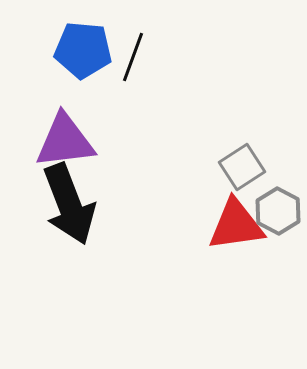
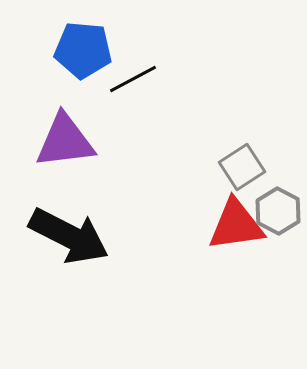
black line: moved 22 px down; rotated 42 degrees clockwise
black arrow: moved 32 px down; rotated 42 degrees counterclockwise
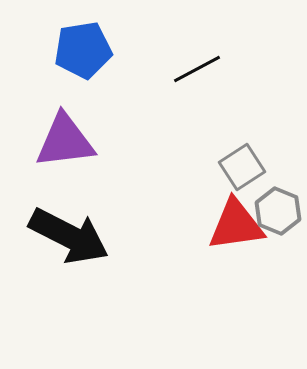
blue pentagon: rotated 14 degrees counterclockwise
black line: moved 64 px right, 10 px up
gray hexagon: rotated 6 degrees counterclockwise
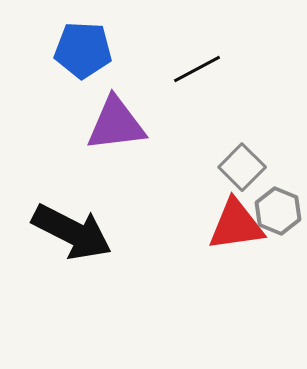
blue pentagon: rotated 12 degrees clockwise
purple triangle: moved 51 px right, 17 px up
gray square: rotated 12 degrees counterclockwise
black arrow: moved 3 px right, 4 px up
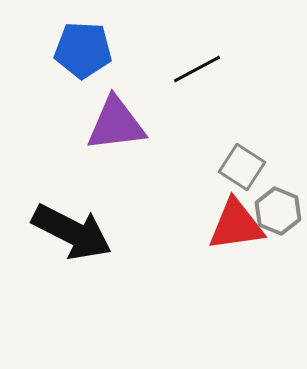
gray square: rotated 12 degrees counterclockwise
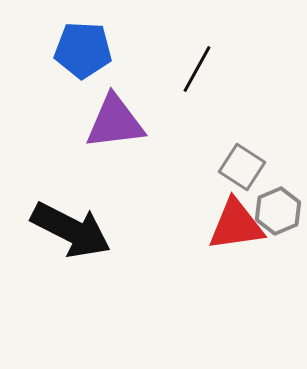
black line: rotated 33 degrees counterclockwise
purple triangle: moved 1 px left, 2 px up
gray hexagon: rotated 15 degrees clockwise
black arrow: moved 1 px left, 2 px up
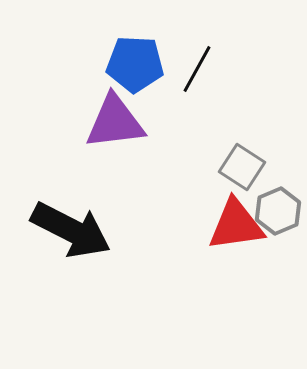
blue pentagon: moved 52 px right, 14 px down
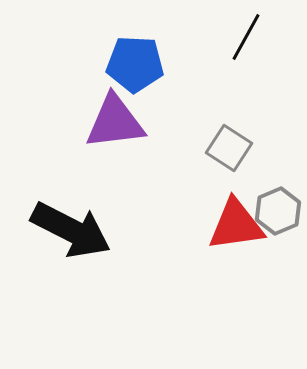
black line: moved 49 px right, 32 px up
gray square: moved 13 px left, 19 px up
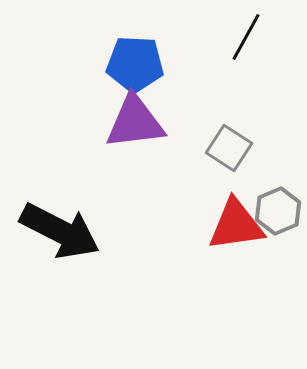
purple triangle: moved 20 px right
black arrow: moved 11 px left, 1 px down
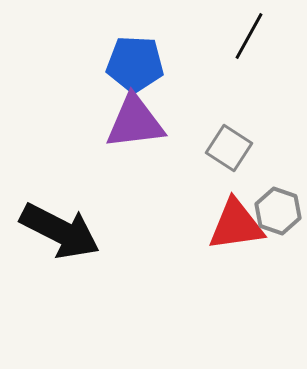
black line: moved 3 px right, 1 px up
gray hexagon: rotated 18 degrees counterclockwise
